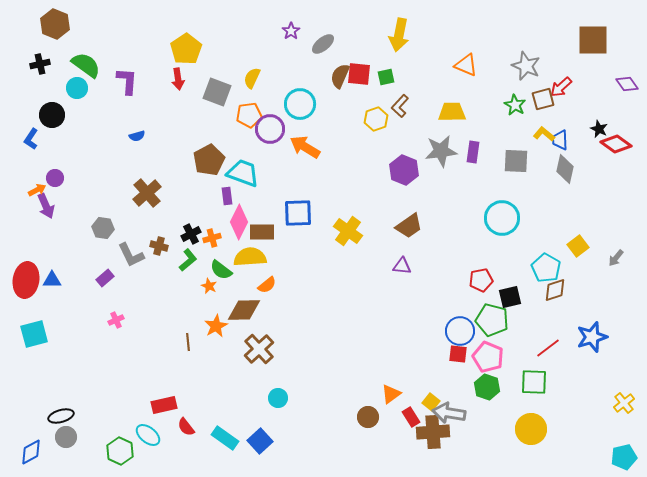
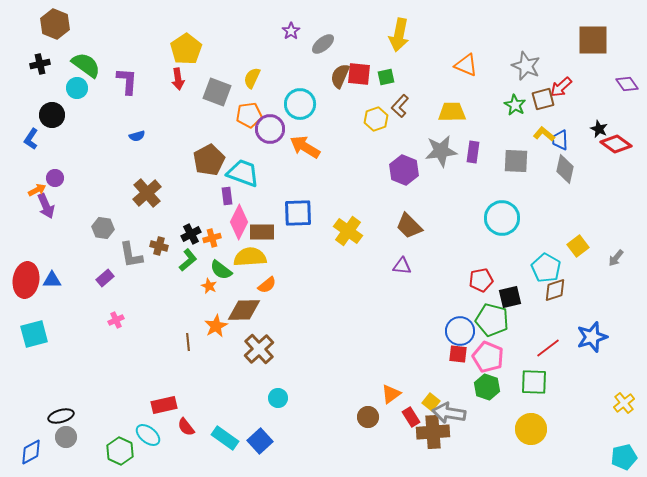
brown trapezoid at (409, 226): rotated 80 degrees clockwise
gray L-shape at (131, 255): rotated 16 degrees clockwise
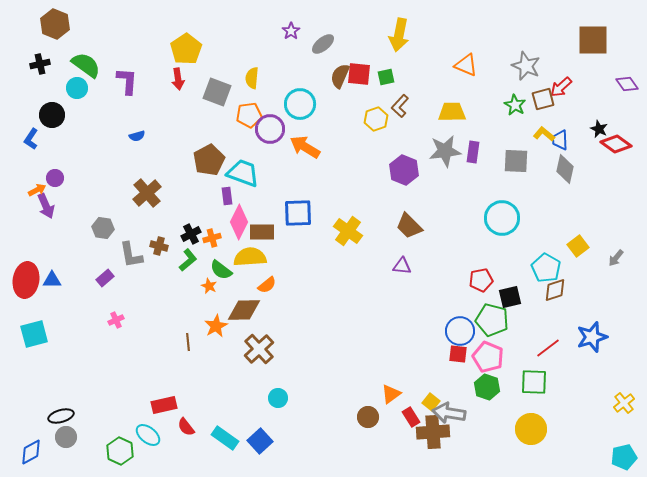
yellow semicircle at (252, 78): rotated 20 degrees counterclockwise
gray star at (441, 151): moved 4 px right
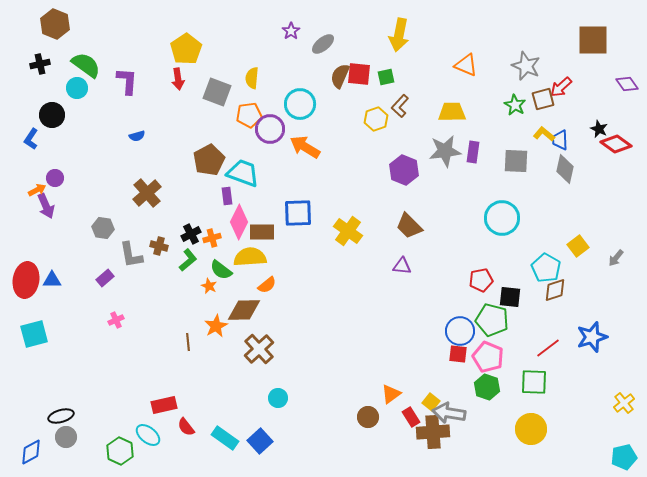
black square at (510, 297): rotated 20 degrees clockwise
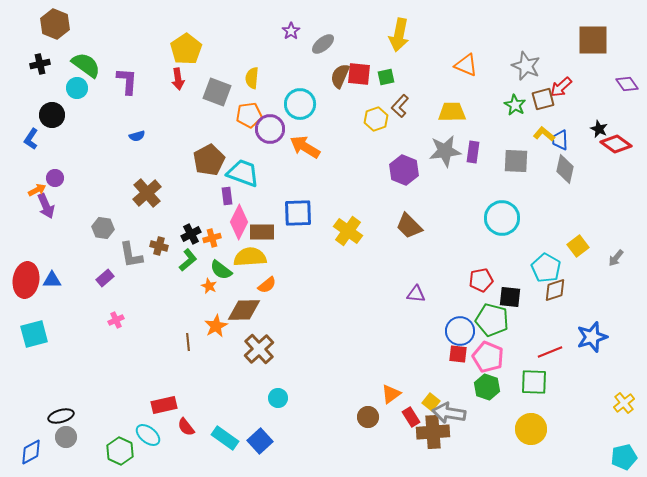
purple triangle at (402, 266): moved 14 px right, 28 px down
red line at (548, 348): moved 2 px right, 4 px down; rotated 15 degrees clockwise
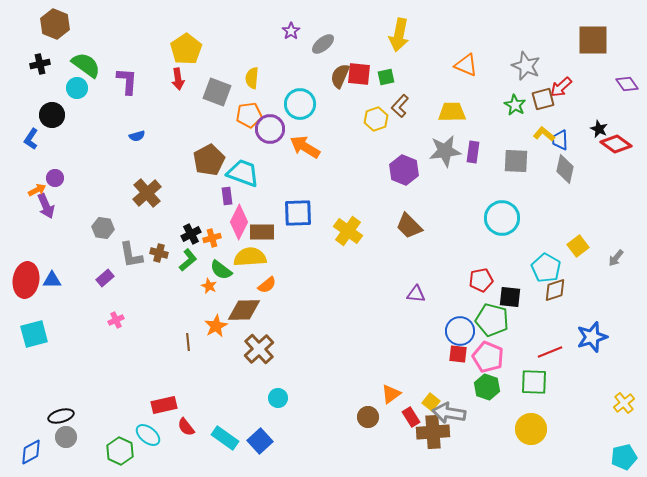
brown cross at (159, 246): moved 7 px down
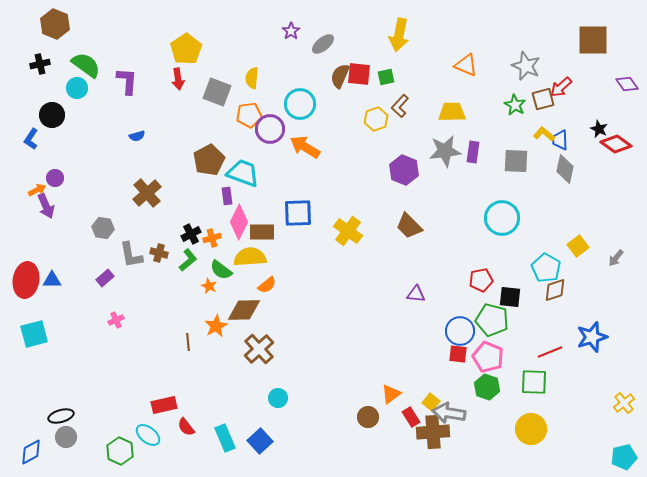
cyan rectangle at (225, 438): rotated 32 degrees clockwise
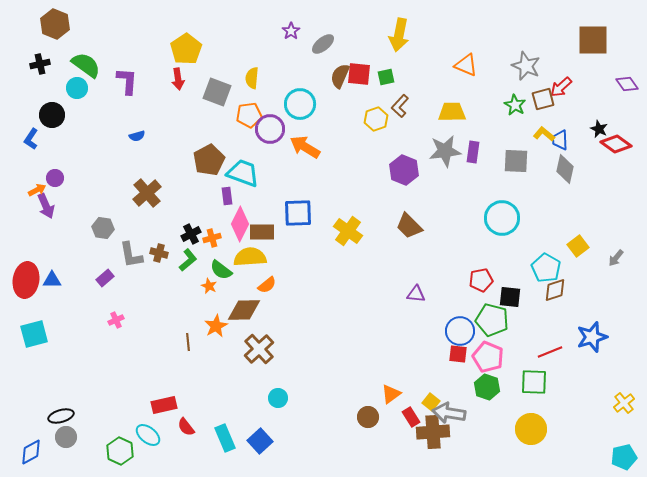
pink diamond at (239, 222): moved 1 px right, 2 px down
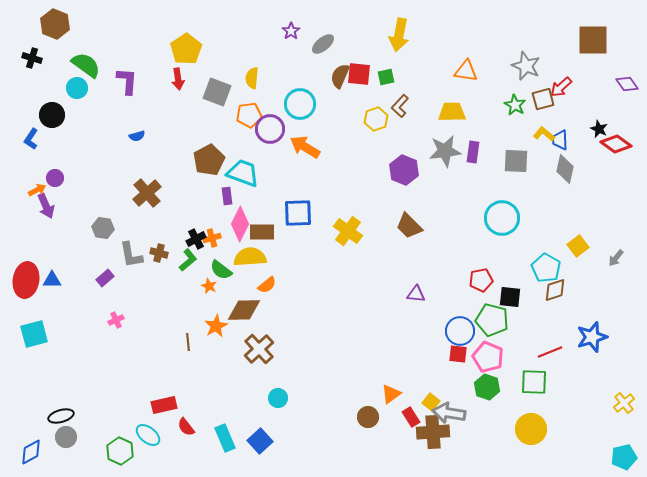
black cross at (40, 64): moved 8 px left, 6 px up; rotated 30 degrees clockwise
orange triangle at (466, 65): moved 6 px down; rotated 15 degrees counterclockwise
black cross at (191, 234): moved 5 px right, 5 px down
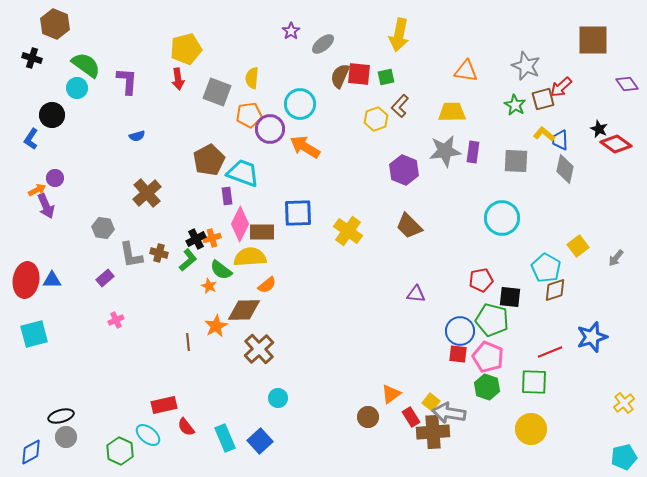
yellow pentagon at (186, 49): rotated 20 degrees clockwise
